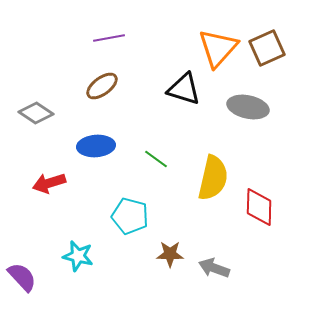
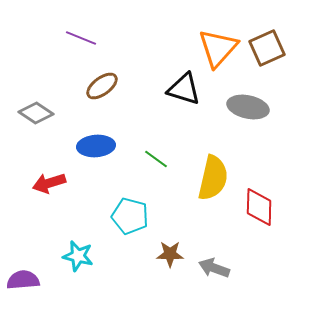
purple line: moved 28 px left; rotated 32 degrees clockwise
purple semicircle: moved 1 px right, 3 px down; rotated 52 degrees counterclockwise
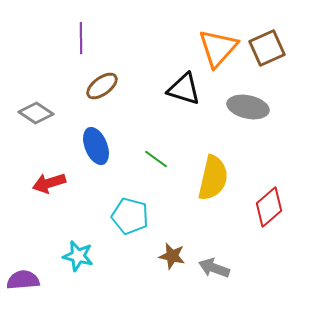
purple line: rotated 68 degrees clockwise
blue ellipse: rotated 72 degrees clockwise
red diamond: moved 10 px right; rotated 48 degrees clockwise
brown star: moved 2 px right, 2 px down; rotated 12 degrees clockwise
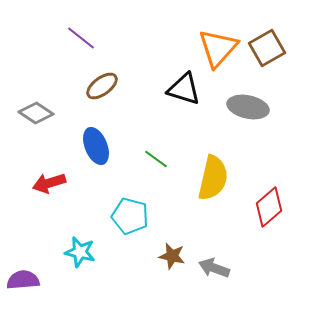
purple line: rotated 52 degrees counterclockwise
brown square: rotated 6 degrees counterclockwise
cyan star: moved 2 px right, 4 px up
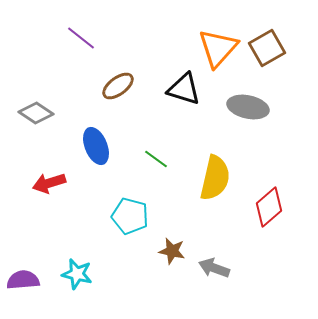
brown ellipse: moved 16 px right
yellow semicircle: moved 2 px right
cyan star: moved 3 px left, 22 px down
brown star: moved 5 px up
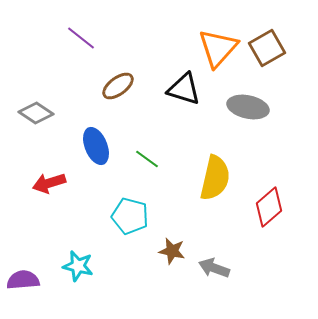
green line: moved 9 px left
cyan star: moved 1 px right, 8 px up
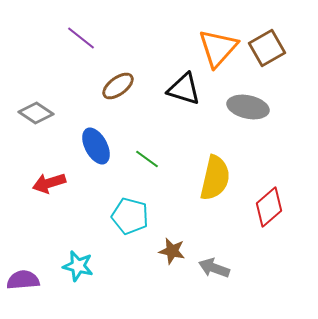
blue ellipse: rotated 6 degrees counterclockwise
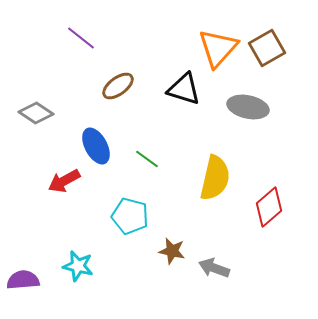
red arrow: moved 15 px right, 2 px up; rotated 12 degrees counterclockwise
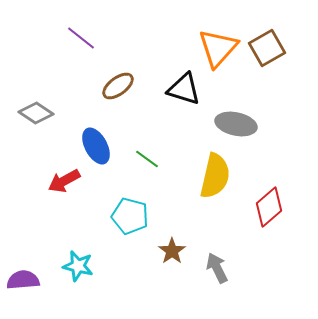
gray ellipse: moved 12 px left, 17 px down
yellow semicircle: moved 2 px up
brown star: rotated 24 degrees clockwise
gray arrow: moved 3 px right; rotated 44 degrees clockwise
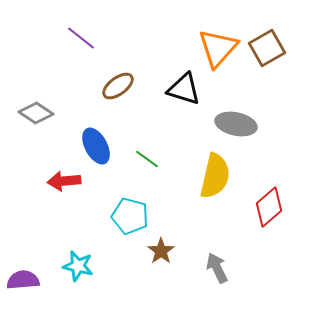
red arrow: rotated 24 degrees clockwise
brown star: moved 11 px left
